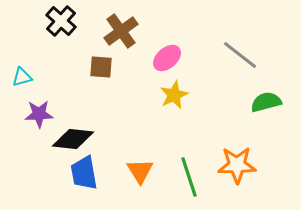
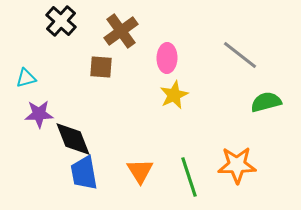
pink ellipse: rotated 48 degrees counterclockwise
cyan triangle: moved 4 px right, 1 px down
black diamond: rotated 63 degrees clockwise
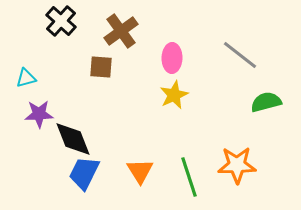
pink ellipse: moved 5 px right
blue trapezoid: rotated 36 degrees clockwise
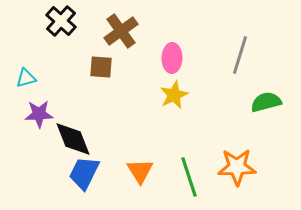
gray line: rotated 69 degrees clockwise
orange star: moved 2 px down
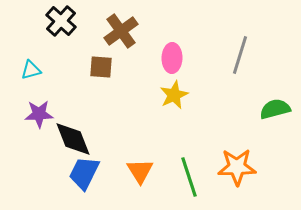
cyan triangle: moved 5 px right, 8 px up
green semicircle: moved 9 px right, 7 px down
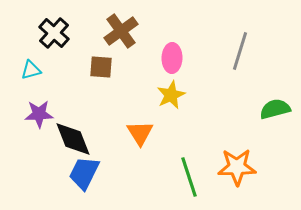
black cross: moved 7 px left, 12 px down
gray line: moved 4 px up
yellow star: moved 3 px left
orange triangle: moved 38 px up
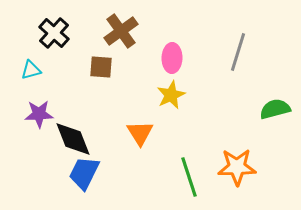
gray line: moved 2 px left, 1 px down
